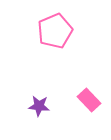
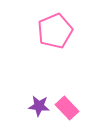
pink rectangle: moved 22 px left, 8 px down
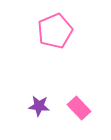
pink rectangle: moved 12 px right
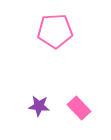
pink pentagon: rotated 20 degrees clockwise
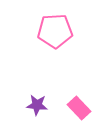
purple star: moved 2 px left, 1 px up
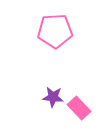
purple star: moved 16 px right, 8 px up
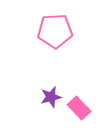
purple star: moved 2 px left; rotated 20 degrees counterclockwise
